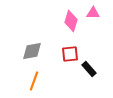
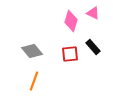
pink triangle: rotated 24 degrees clockwise
gray diamond: rotated 60 degrees clockwise
black rectangle: moved 4 px right, 22 px up
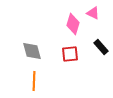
pink diamond: moved 2 px right, 3 px down
black rectangle: moved 8 px right
gray diamond: rotated 25 degrees clockwise
orange line: rotated 18 degrees counterclockwise
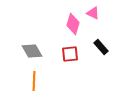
gray diamond: rotated 15 degrees counterclockwise
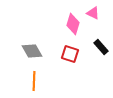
red square: rotated 24 degrees clockwise
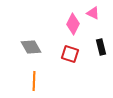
pink diamond: rotated 10 degrees clockwise
black rectangle: rotated 28 degrees clockwise
gray diamond: moved 1 px left, 4 px up
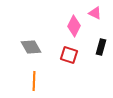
pink triangle: moved 2 px right
pink diamond: moved 1 px right, 2 px down
black rectangle: rotated 28 degrees clockwise
red square: moved 1 px left, 1 px down
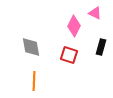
gray diamond: rotated 20 degrees clockwise
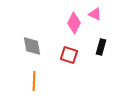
pink triangle: moved 1 px down
pink diamond: moved 3 px up
gray diamond: moved 1 px right, 1 px up
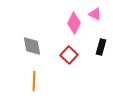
red square: rotated 24 degrees clockwise
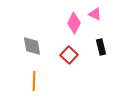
black rectangle: rotated 28 degrees counterclockwise
